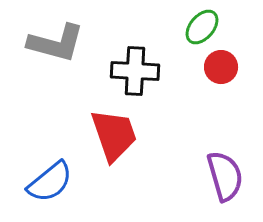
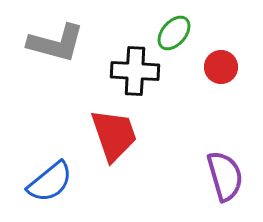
green ellipse: moved 28 px left, 6 px down
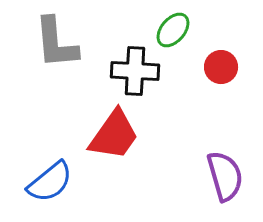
green ellipse: moved 1 px left, 3 px up
gray L-shape: rotated 70 degrees clockwise
red trapezoid: rotated 54 degrees clockwise
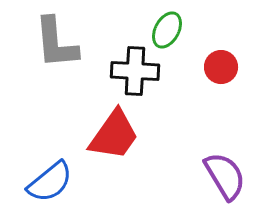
green ellipse: moved 6 px left; rotated 12 degrees counterclockwise
purple semicircle: rotated 15 degrees counterclockwise
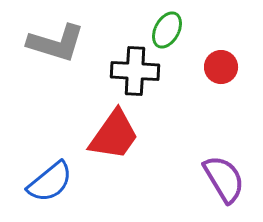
gray L-shape: rotated 68 degrees counterclockwise
purple semicircle: moved 1 px left, 3 px down
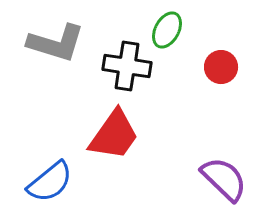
black cross: moved 8 px left, 5 px up; rotated 6 degrees clockwise
purple semicircle: rotated 15 degrees counterclockwise
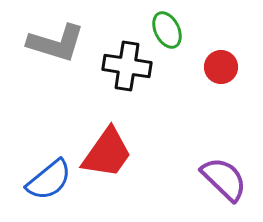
green ellipse: rotated 54 degrees counterclockwise
red trapezoid: moved 7 px left, 18 px down
blue semicircle: moved 1 px left, 2 px up
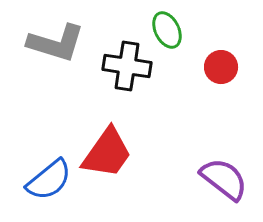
purple semicircle: rotated 6 degrees counterclockwise
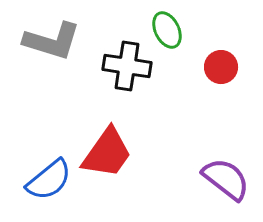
gray L-shape: moved 4 px left, 2 px up
purple semicircle: moved 2 px right
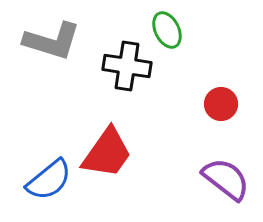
red circle: moved 37 px down
